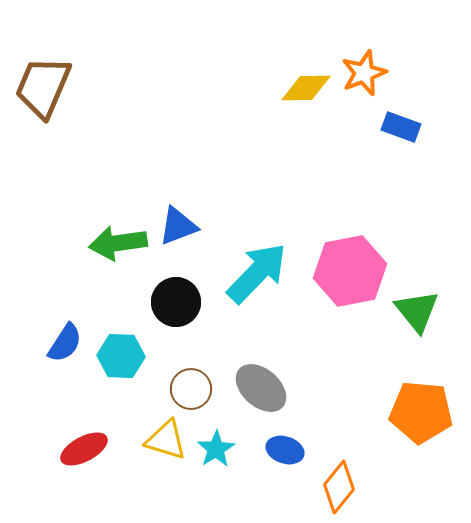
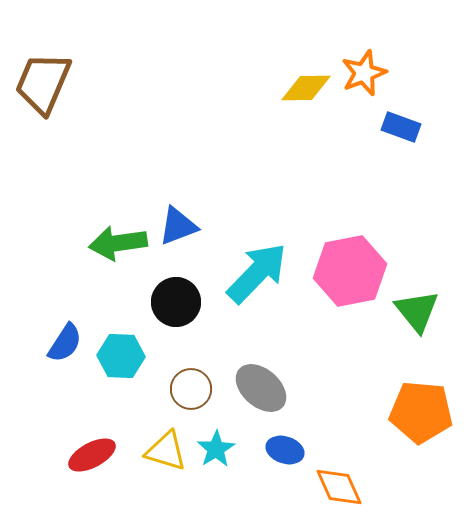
brown trapezoid: moved 4 px up
yellow triangle: moved 11 px down
red ellipse: moved 8 px right, 6 px down
orange diamond: rotated 63 degrees counterclockwise
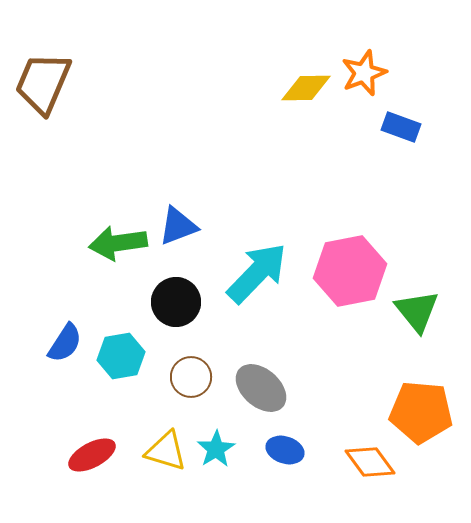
cyan hexagon: rotated 12 degrees counterclockwise
brown circle: moved 12 px up
orange diamond: moved 31 px right, 25 px up; rotated 12 degrees counterclockwise
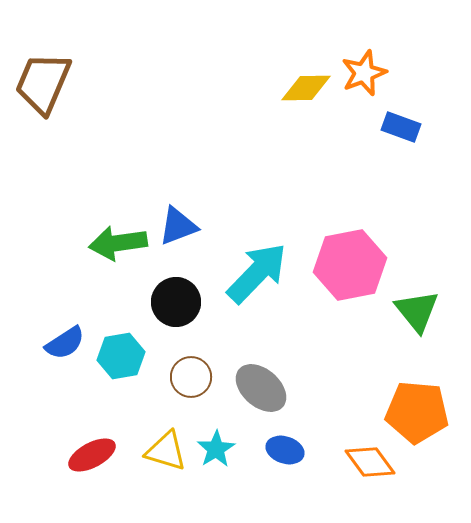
pink hexagon: moved 6 px up
blue semicircle: rotated 24 degrees clockwise
orange pentagon: moved 4 px left
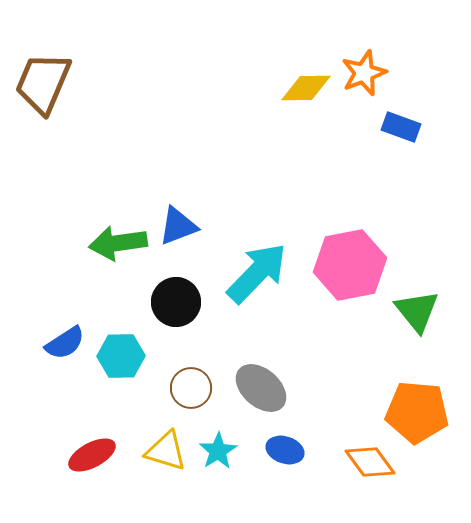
cyan hexagon: rotated 9 degrees clockwise
brown circle: moved 11 px down
cyan star: moved 2 px right, 2 px down
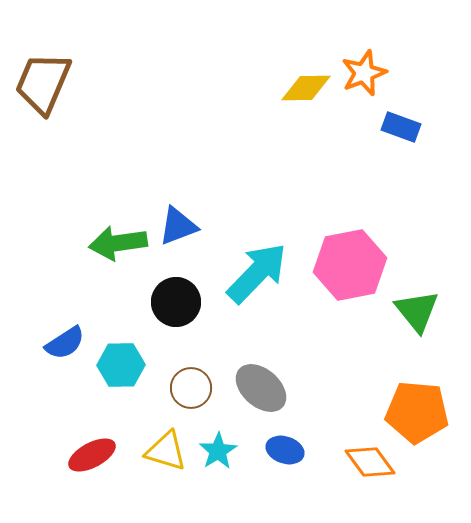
cyan hexagon: moved 9 px down
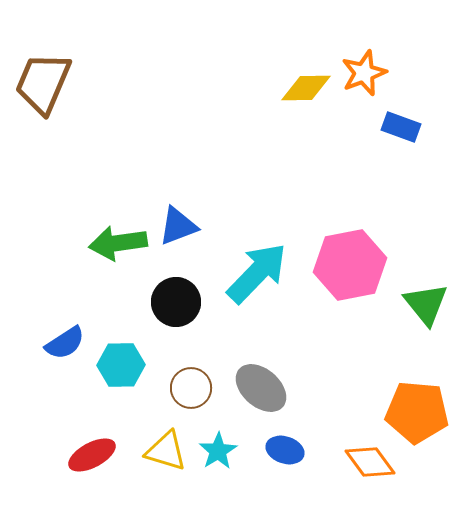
green triangle: moved 9 px right, 7 px up
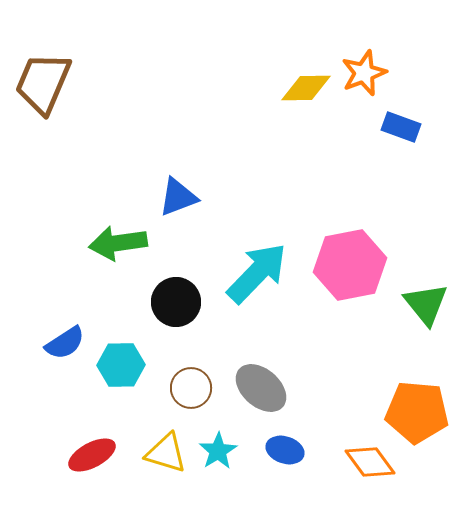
blue triangle: moved 29 px up
yellow triangle: moved 2 px down
